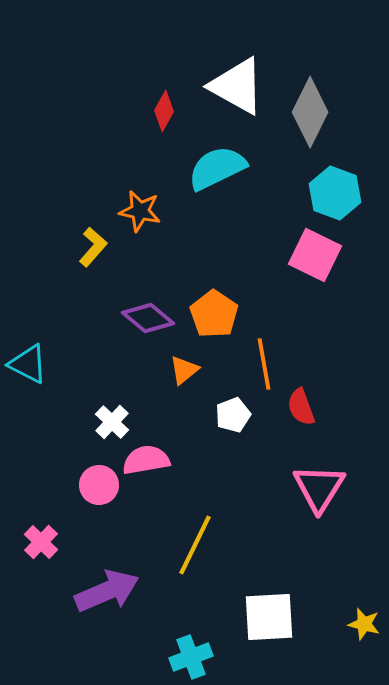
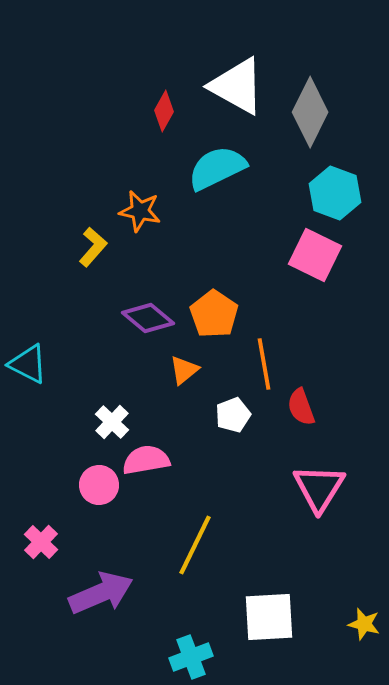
purple arrow: moved 6 px left, 2 px down
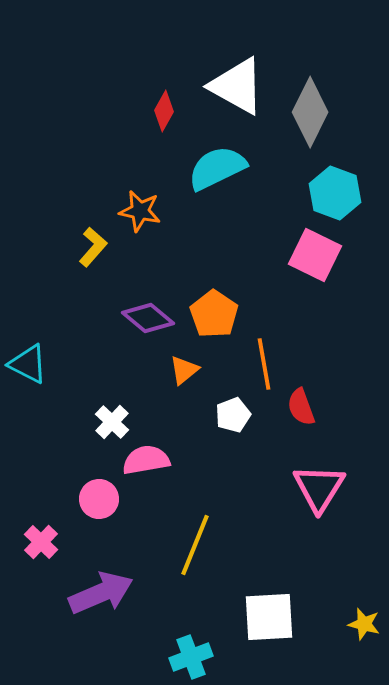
pink circle: moved 14 px down
yellow line: rotated 4 degrees counterclockwise
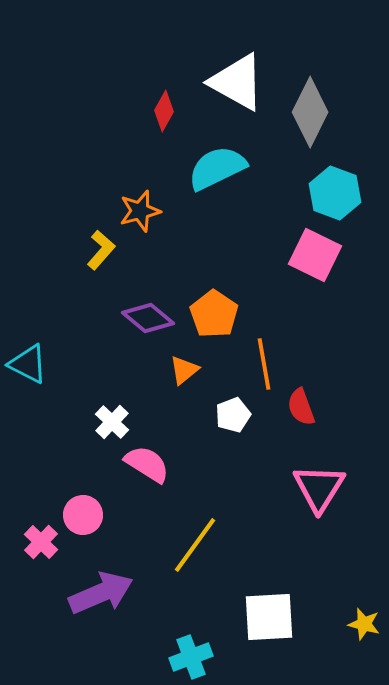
white triangle: moved 4 px up
orange star: rotated 27 degrees counterclockwise
yellow L-shape: moved 8 px right, 3 px down
pink semicircle: moved 1 px right, 4 px down; rotated 42 degrees clockwise
pink circle: moved 16 px left, 16 px down
yellow line: rotated 14 degrees clockwise
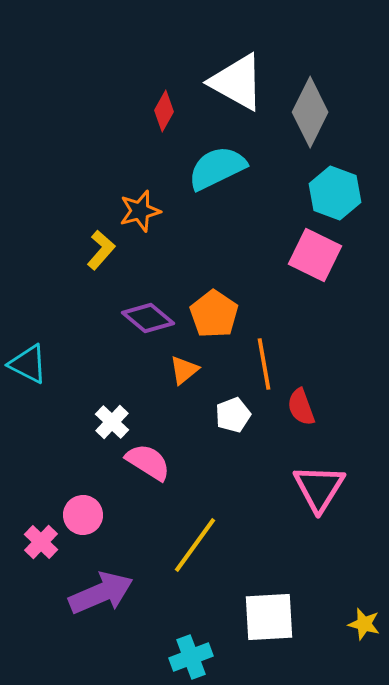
pink semicircle: moved 1 px right, 2 px up
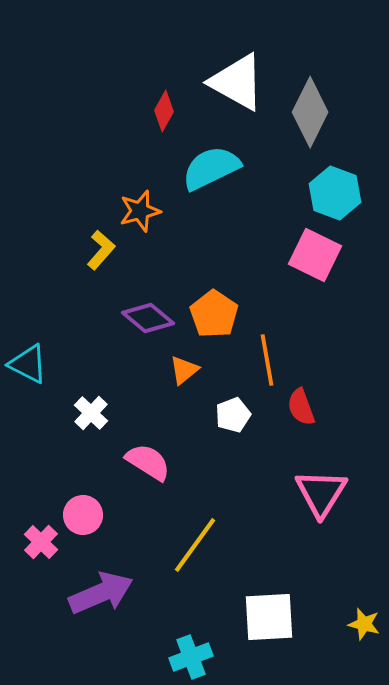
cyan semicircle: moved 6 px left
orange line: moved 3 px right, 4 px up
white cross: moved 21 px left, 9 px up
pink triangle: moved 2 px right, 5 px down
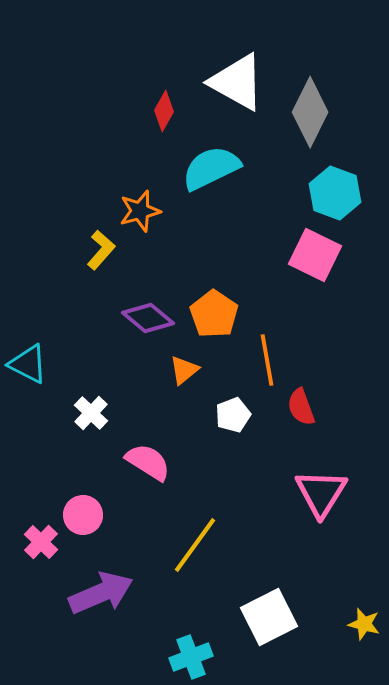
white square: rotated 24 degrees counterclockwise
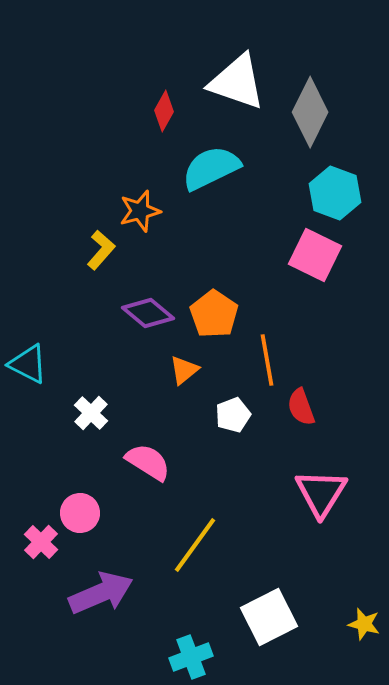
white triangle: rotated 10 degrees counterclockwise
purple diamond: moved 5 px up
pink circle: moved 3 px left, 2 px up
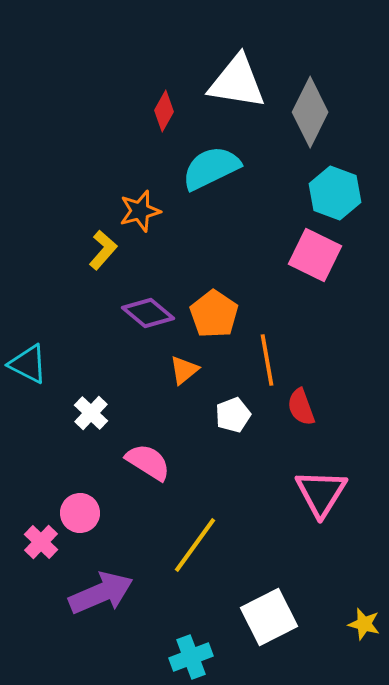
white triangle: rotated 10 degrees counterclockwise
yellow L-shape: moved 2 px right
